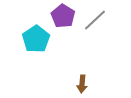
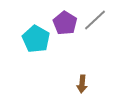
purple pentagon: moved 2 px right, 7 px down
cyan pentagon: rotated 8 degrees counterclockwise
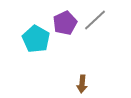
purple pentagon: rotated 15 degrees clockwise
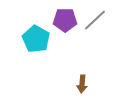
purple pentagon: moved 3 px up; rotated 25 degrees clockwise
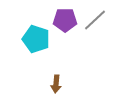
cyan pentagon: rotated 12 degrees counterclockwise
brown arrow: moved 26 px left
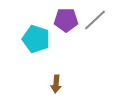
purple pentagon: moved 1 px right
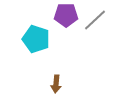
purple pentagon: moved 5 px up
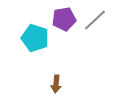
purple pentagon: moved 2 px left, 4 px down; rotated 10 degrees counterclockwise
cyan pentagon: moved 1 px left, 1 px up
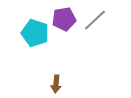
cyan pentagon: moved 5 px up
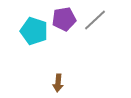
cyan pentagon: moved 1 px left, 2 px up
brown arrow: moved 2 px right, 1 px up
